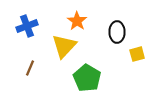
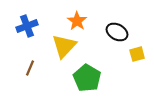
black ellipse: rotated 60 degrees counterclockwise
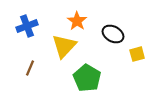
black ellipse: moved 4 px left, 2 px down
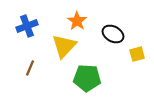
green pentagon: rotated 28 degrees counterclockwise
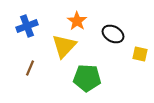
yellow square: moved 3 px right; rotated 28 degrees clockwise
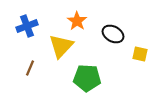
yellow triangle: moved 3 px left
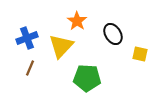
blue cross: moved 12 px down
black ellipse: rotated 30 degrees clockwise
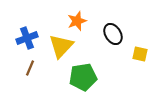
orange star: rotated 18 degrees clockwise
green pentagon: moved 4 px left, 1 px up; rotated 12 degrees counterclockwise
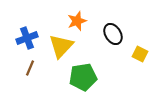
yellow square: rotated 14 degrees clockwise
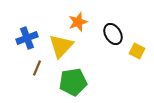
orange star: moved 1 px right, 1 px down
yellow square: moved 3 px left, 3 px up
brown line: moved 7 px right
green pentagon: moved 10 px left, 5 px down
